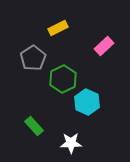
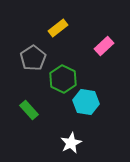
yellow rectangle: rotated 12 degrees counterclockwise
green hexagon: rotated 8 degrees counterclockwise
cyan hexagon: moved 1 px left; rotated 15 degrees counterclockwise
green rectangle: moved 5 px left, 16 px up
white star: rotated 25 degrees counterclockwise
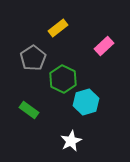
cyan hexagon: rotated 25 degrees counterclockwise
green rectangle: rotated 12 degrees counterclockwise
white star: moved 2 px up
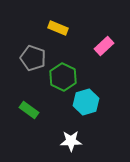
yellow rectangle: rotated 60 degrees clockwise
gray pentagon: rotated 20 degrees counterclockwise
green hexagon: moved 2 px up
white star: rotated 25 degrees clockwise
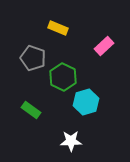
green rectangle: moved 2 px right
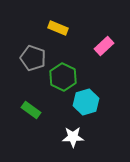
white star: moved 2 px right, 4 px up
